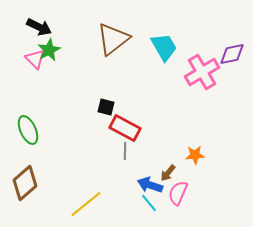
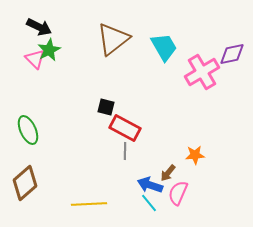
yellow line: moved 3 px right; rotated 36 degrees clockwise
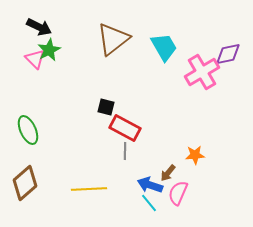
purple diamond: moved 4 px left
yellow line: moved 15 px up
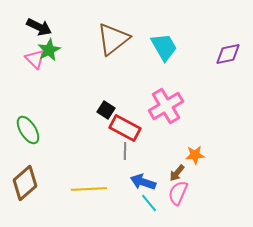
pink cross: moved 36 px left, 34 px down
black square: moved 3 px down; rotated 18 degrees clockwise
green ellipse: rotated 8 degrees counterclockwise
brown arrow: moved 9 px right
blue arrow: moved 7 px left, 3 px up
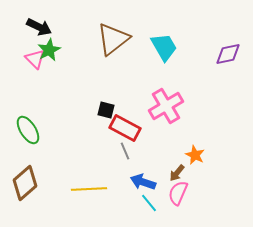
black square: rotated 18 degrees counterclockwise
gray line: rotated 24 degrees counterclockwise
orange star: rotated 30 degrees clockwise
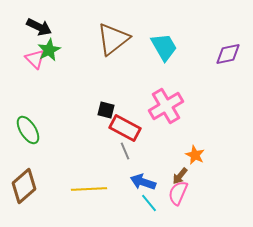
brown arrow: moved 3 px right, 3 px down
brown diamond: moved 1 px left, 3 px down
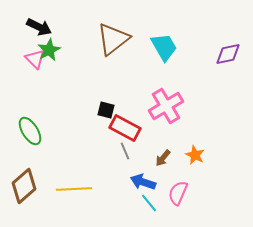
green ellipse: moved 2 px right, 1 px down
brown arrow: moved 17 px left, 18 px up
yellow line: moved 15 px left
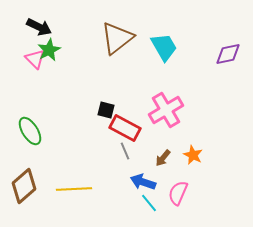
brown triangle: moved 4 px right, 1 px up
pink cross: moved 4 px down
orange star: moved 2 px left
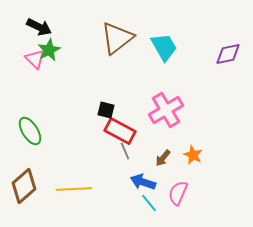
red rectangle: moved 5 px left, 3 px down
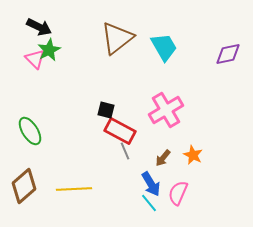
blue arrow: moved 8 px right, 2 px down; rotated 140 degrees counterclockwise
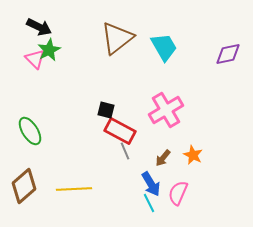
cyan line: rotated 12 degrees clockwise
